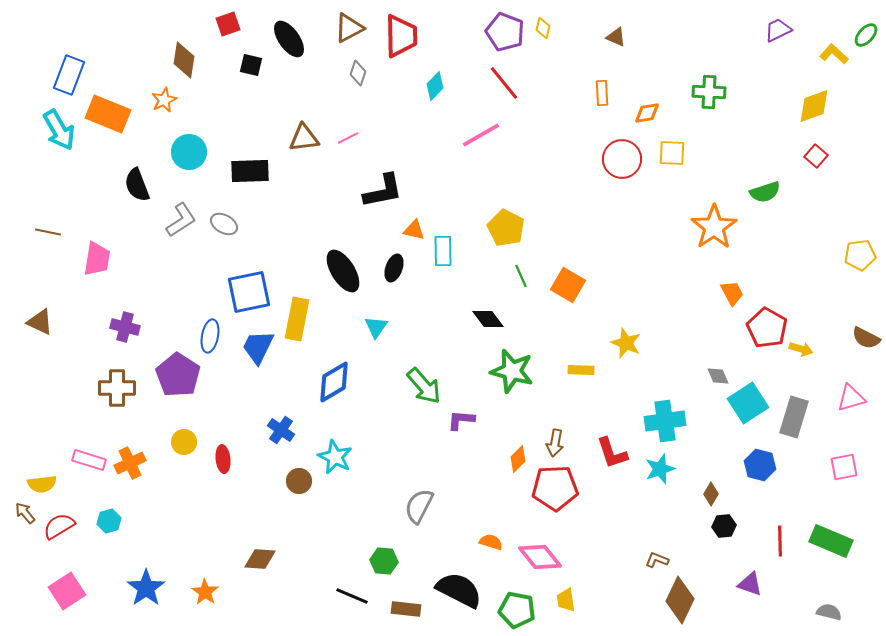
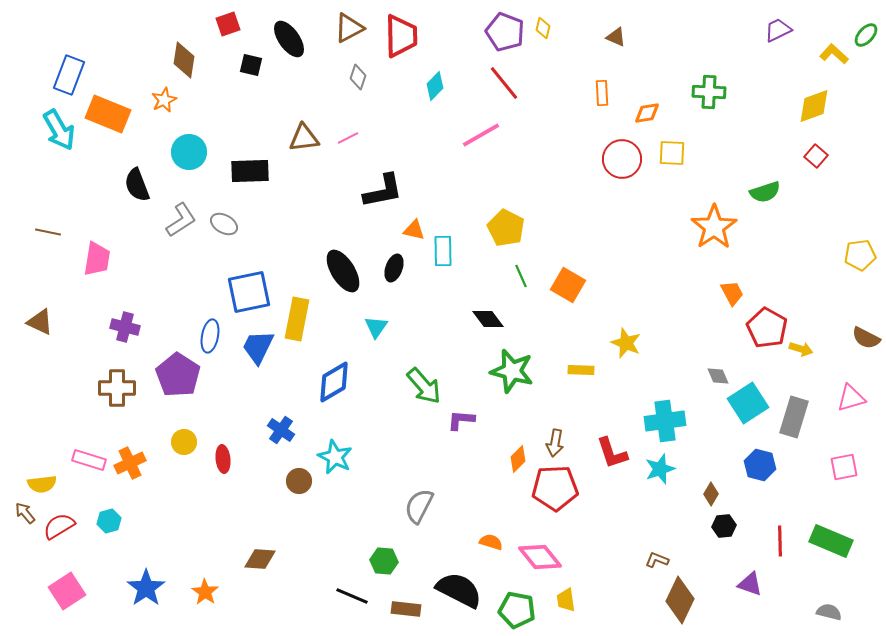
gray diamond at (358, 73): moved 4 px down
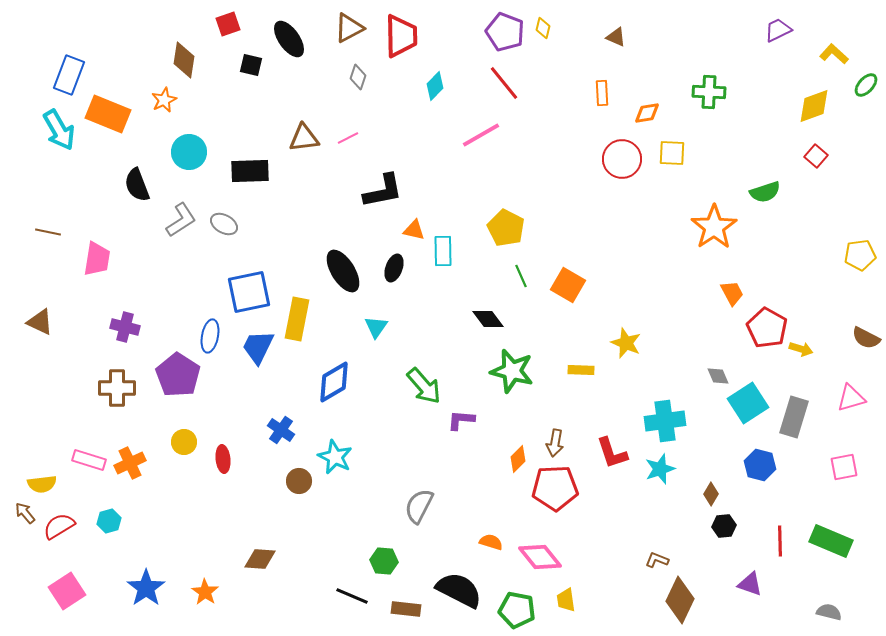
green ellipse at (866, 35): moved 50 px down
